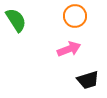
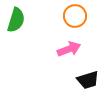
green semicircle: rotated 50 degrees clockwise
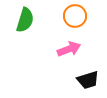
green semicircle: moved 9 px right
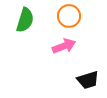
orange circle: moved 6 px left
pink arrow: moved 5 px left, 3 px up
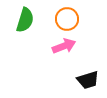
orange circle: moved 2 px left, 3 px down
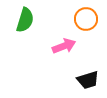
orange circle: moved 19 px right
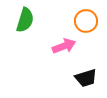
orange circle: moved 2 px down
black trapezoid: moved 2 px left, 2 px up
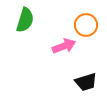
orange circle: moved 4 px down
black trapezoid: moved 4 px down
